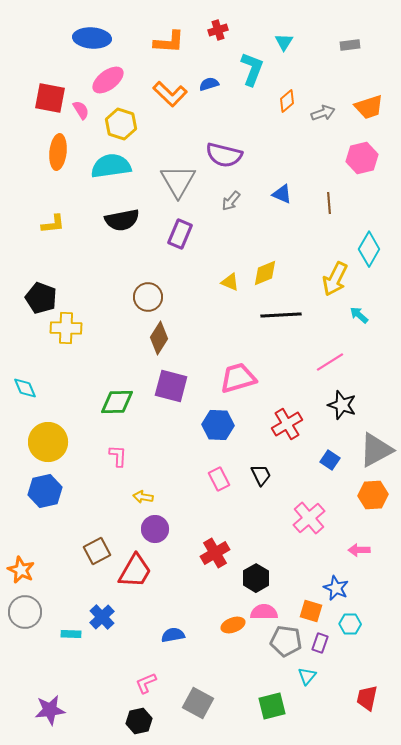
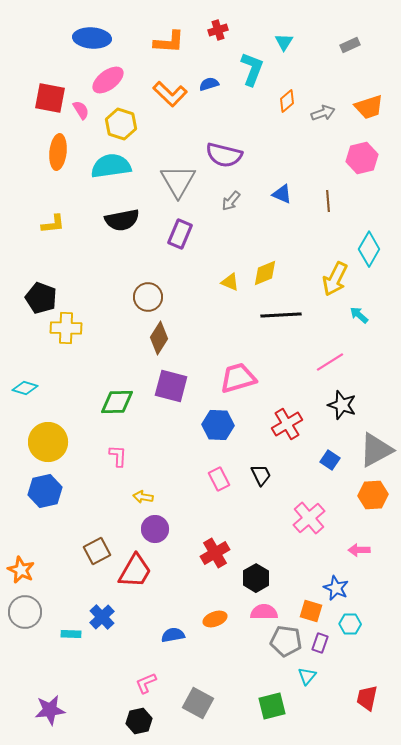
gray rectangle at (350, 45): rotated 18 degrees counterclockwise
brown line at (329, 203): moved 1 px left, 2 px up
cyan diamond at (25, 388): rotated 50 degrees counterclockwise
orange ellipse at (233, 625): moved 18 px left, 6 px up
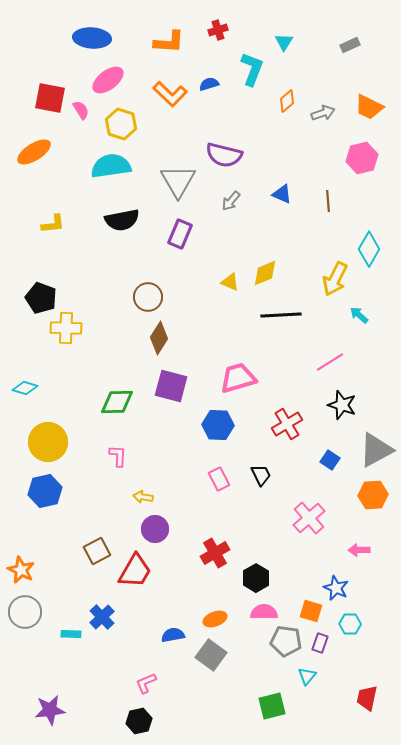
orange trapezoid at (369, 107): rotated 44 degrees clockwise
orange ellipse at (58, 152): moved 24 px left; rotated 52 degrees clockwise
gray square at (198, 703): moved 13 px right, 48 px up; rotated 8 degrees clockwise
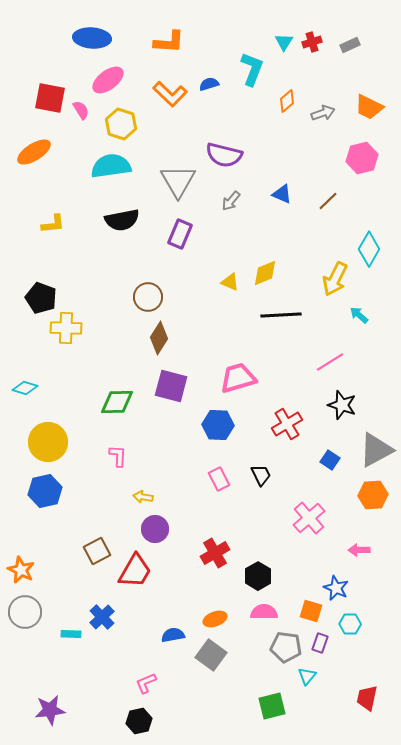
red cross at (218, 30): moved 94 px right, 12 px down
brown line at (328, 201): rotated 50 degrees clockwise
black hexagon at (256, 578): moved 2 px right, 2 px up
gray pentagon at (286, 641): moved 6 px down
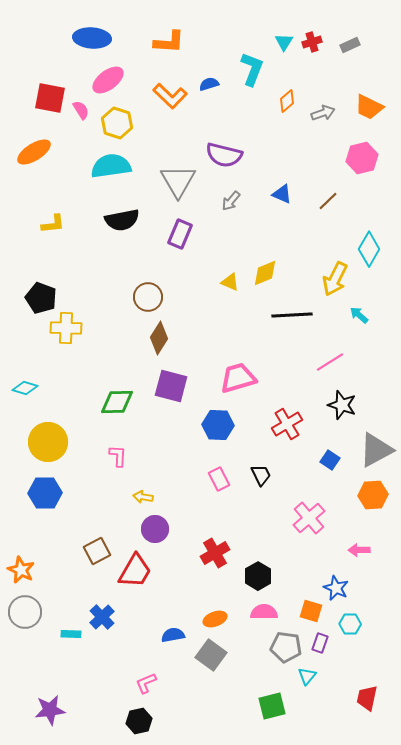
orange L-shape at (170, 94): moved 2 px down
yellow hexagon at (121, 124): moved 4 px left, 1 px up
black line at (281, 315): moved 11 px right
blue hexagon at (45, 491): moved 2 px down; rotated 12 degrees clockwise
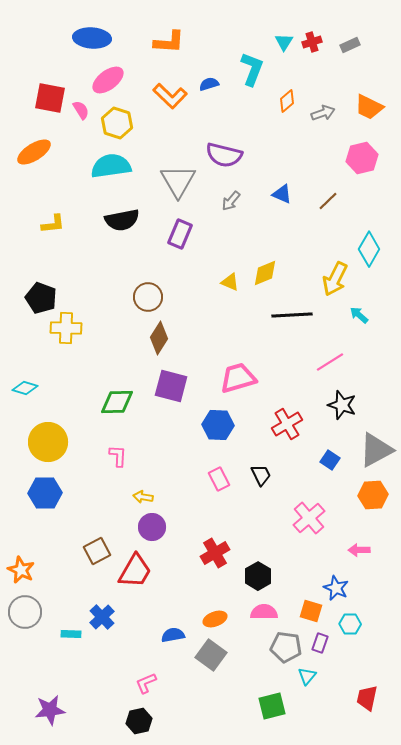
purple circle at (155, 529): moved 3 px left, 2 px up
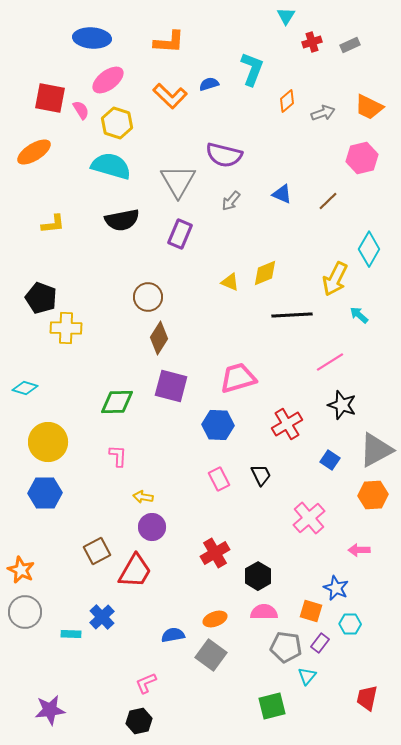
cyan triangle at (284, 42): moved 2 px right, 26 px up
cyan semicircle at (111, 166): rotated 24 degrees clockwise
purple rectangle at (320, 643): rotated 18 degrees clockwise
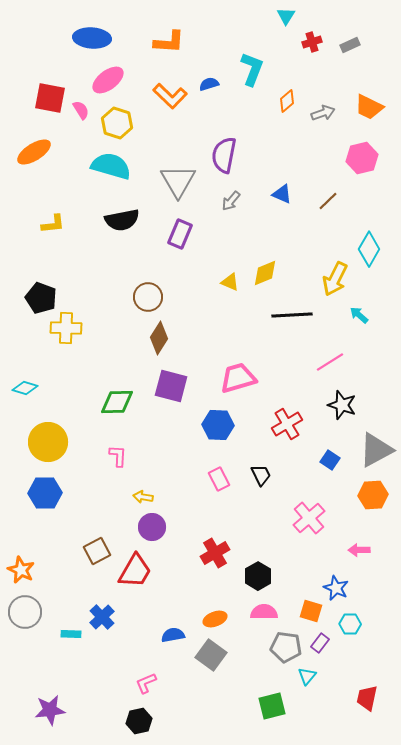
purple semicircle at (224, 155): rotated 87 degrees clockwise
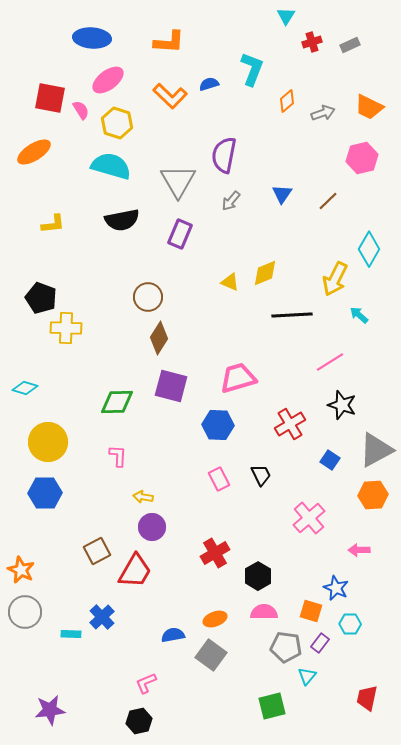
blue triangle at (282, 194): rotated 40 degrees clockwise
red cross at (287, 424): moved 3 px right
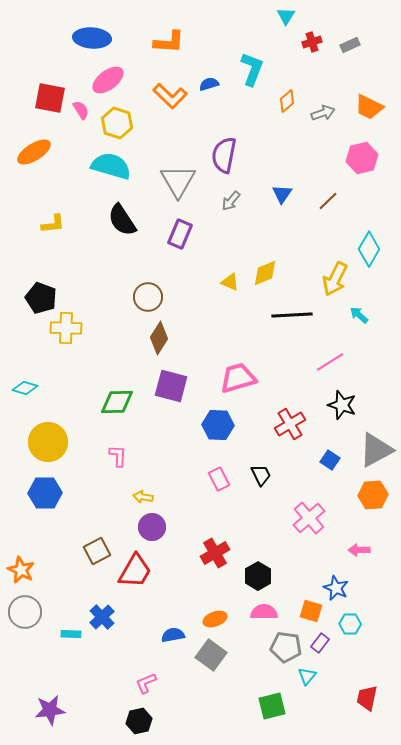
black semicircle at (122, 220): rotated 68 degrees clockwise
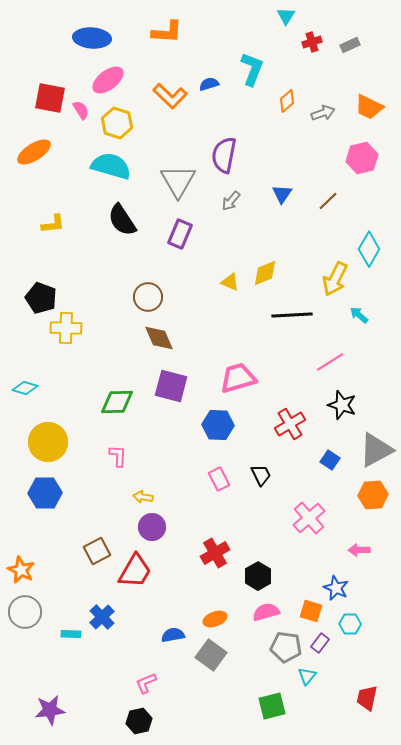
orange L-shape at (169, 42): moved 2 px left, 10 px up
brown diamond at (159, 338): rotated 56 degrees counterclockwise
pink semicircle at (264, 612): moved 2 px right; rotated 16 degrees counterclockwise
